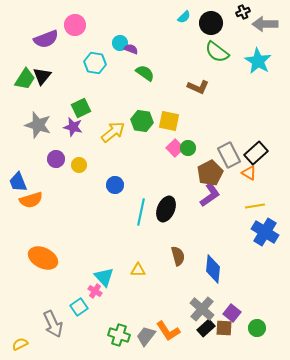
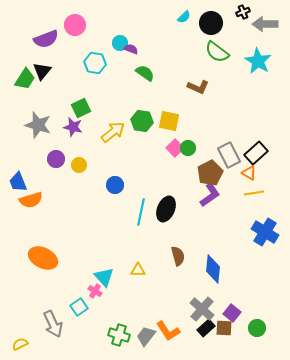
black triangle at (42, 76): moved 5 px up
yellow line at (255, 206): moved 1 px left, 13 px up
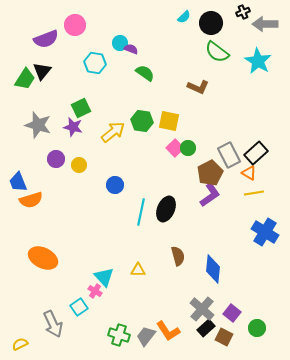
brown square at (224, 328): moved 9 px down; rotated 24 degrees clockwise
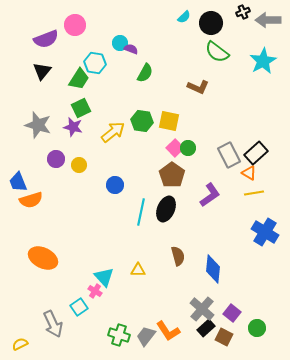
gray arrow at (265, 24): moved 3 px right, 4 px up
cyan star at (258, 61): moved 5 px right; rotated 12 degrees clockwise
green semicircle at (145, 73): rotated 84 degrees clockwise
green trapezoid at (25, 79): moved 54 px right
brown pentagon at (210, 173): moved 38 px left, 2 px down; rotated 10 degrees counterclockwise
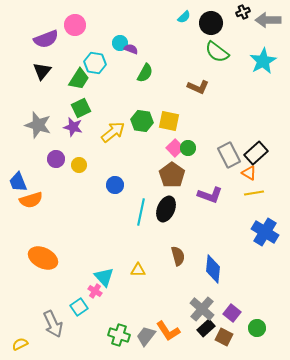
purple L-shape at (210, 195): rotated 55 degrees clockwise
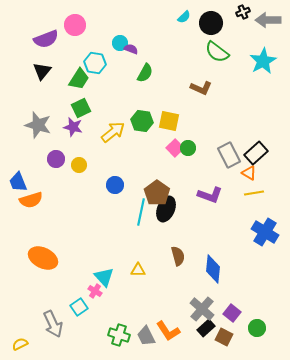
brown L-shape at (198, 87): moved 3 px right, 1 px down
brown pentagon at (172, 175): moved 15 px left, 18 px down
gray trapezoid at (146, 336): rotated 65 degrees counterclockwise
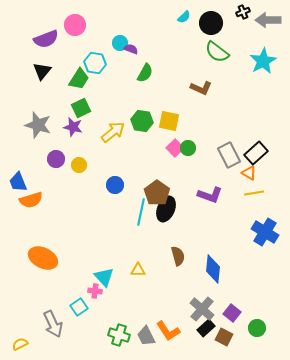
pink cross at (95, 291): rotated 24 degrees counterclockwise
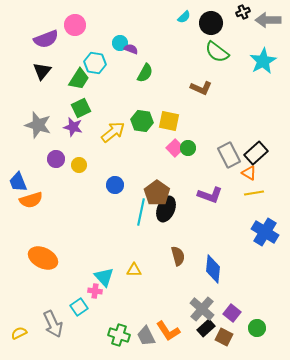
yellow triangle at (138, 270): moved 4 px left
yellow semicircle at (20, 344): moved 1 px left, 11 px up
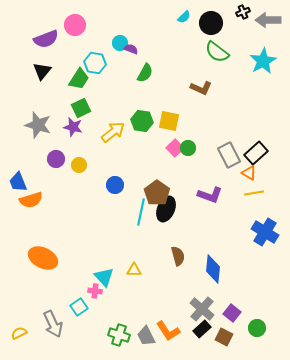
black rectangle at (206, 328): moved 4 px left, 1 px down
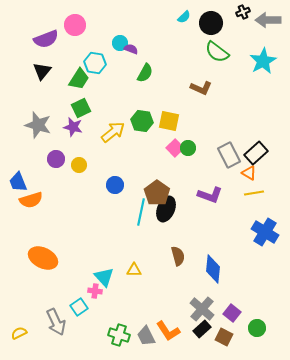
gray arrow at (53, 324): moved 3 px right, 2 px up
